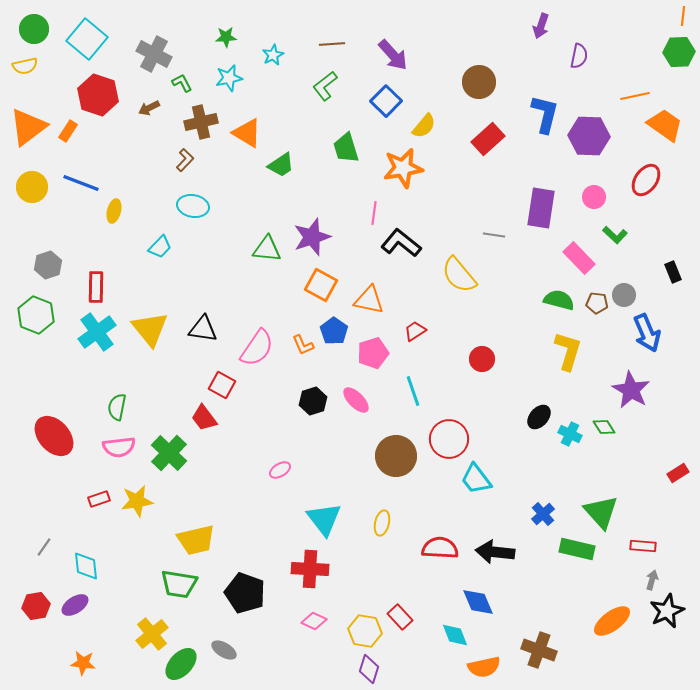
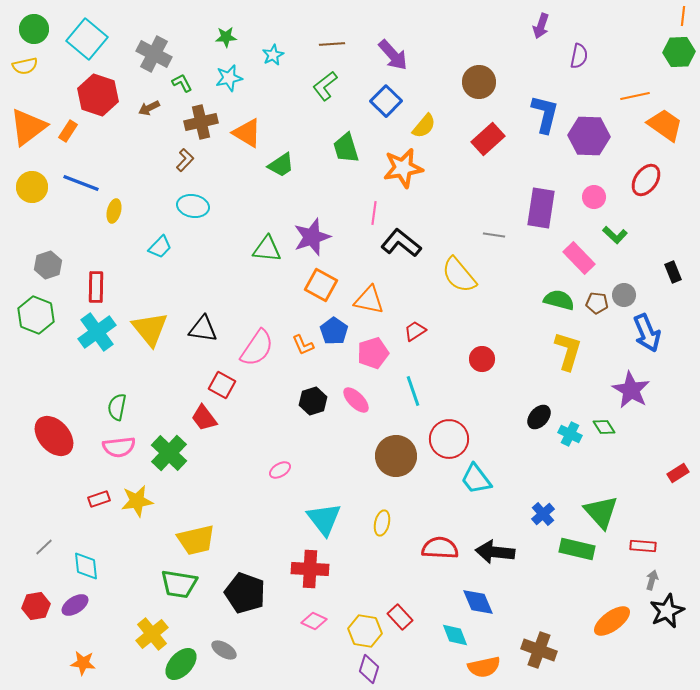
gray line at (44, 547): rotated 12 degrees clockwise
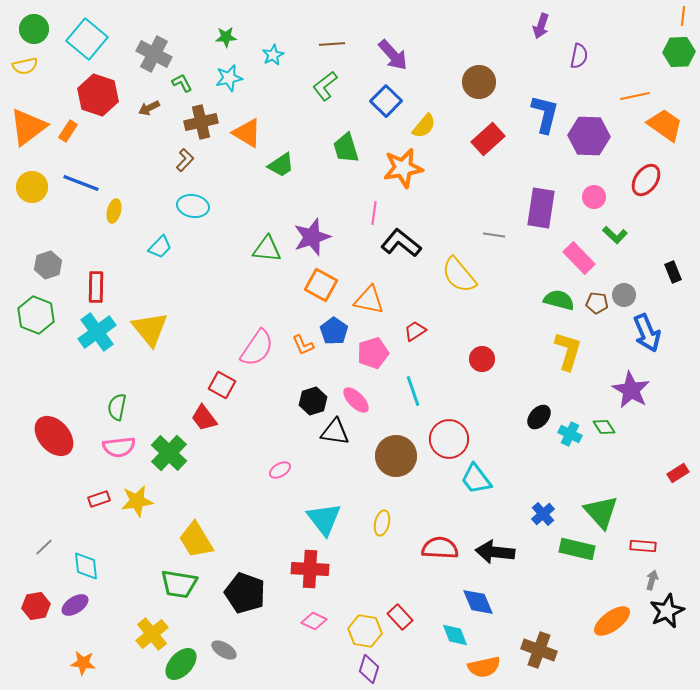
black triangle at (203, 329): moved 132 px right, 103 px down
yellow trapezoid at (196, 540): rotated 72 degrees clockwise
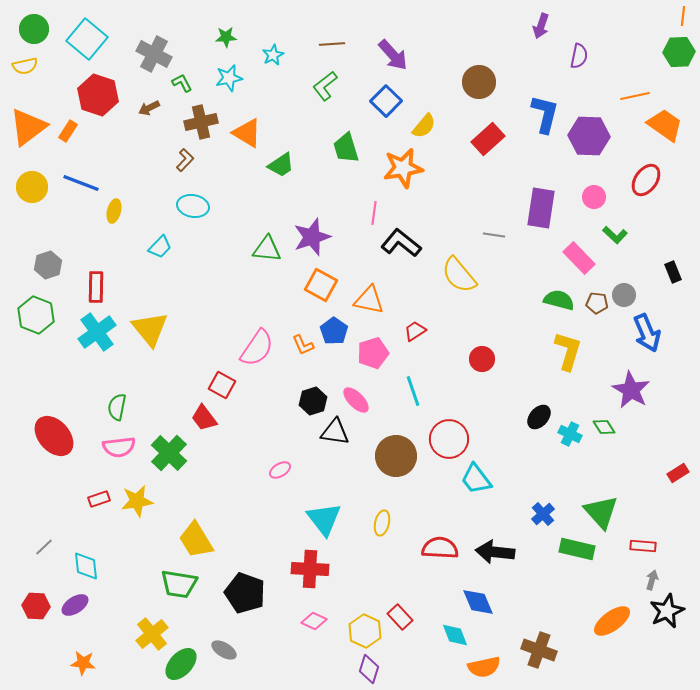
red hexagon at (36, 606): rotated 12 degrees clockwise
yellow hexagon at (365, 631): rotated 16 degrees clockwise
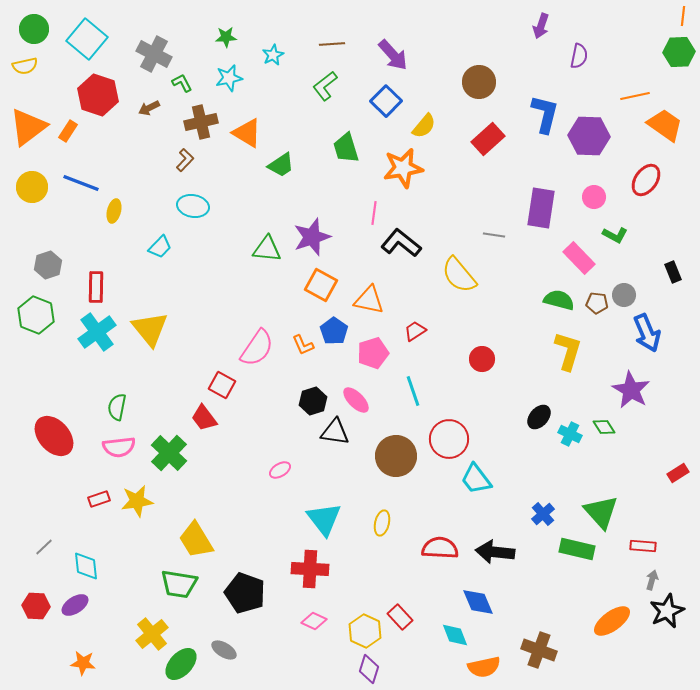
green L-shape at (615, 235): rotated 15 degrees counterclockwise
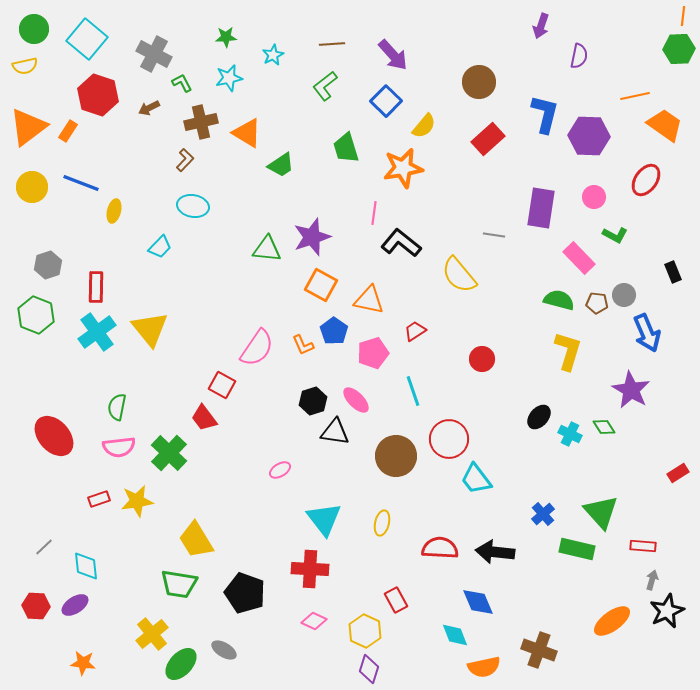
green hexagon at (679, 52): moved 3 px up
red rectangle at (400, 617): moved 4 px left, 17 px up; rotated 15 degrees clockwise
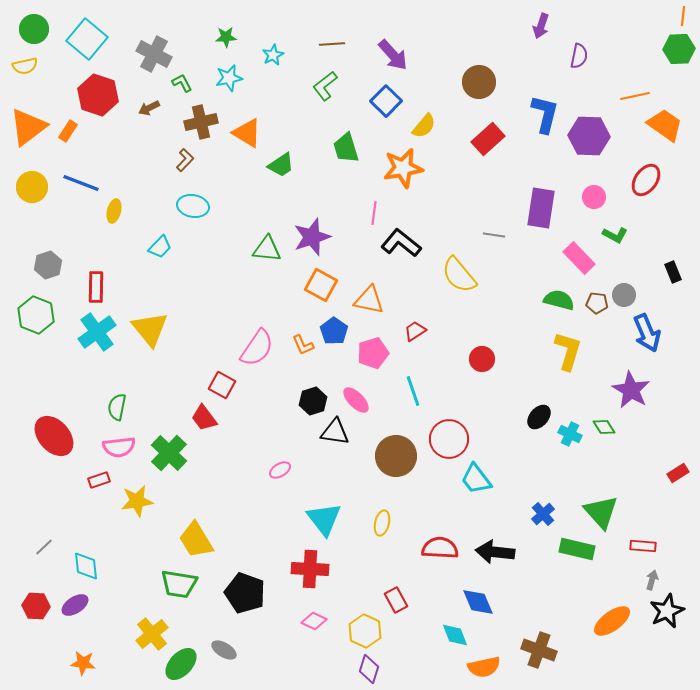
red rectangle at (99, 499): moved 19 px up
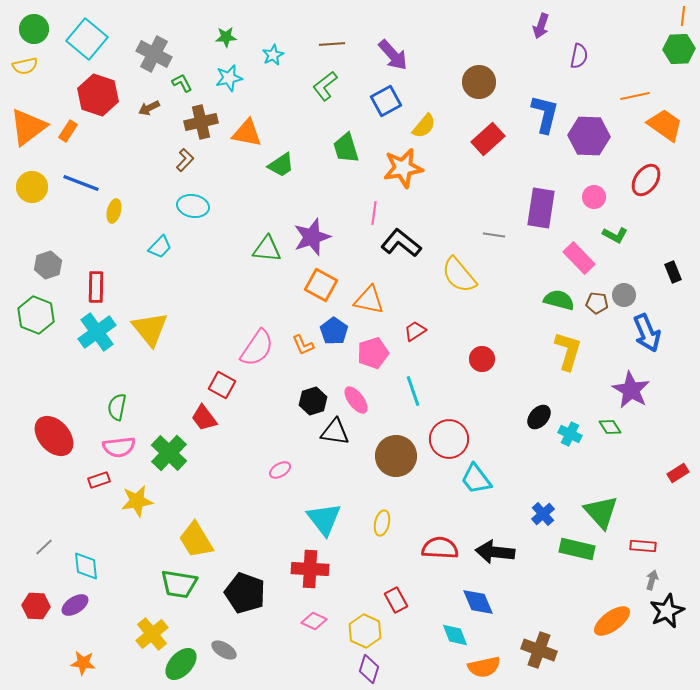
blue square at (386, 101): rotated 16 degrees clockwise
orange triangle at (247, 133): rotated 20 degrees counterclockwise
pink ellipse at (356, 400): rotated 8 degrees clockwise
green diamond at (604, 427): moved 6 px right
